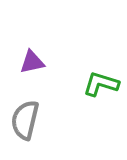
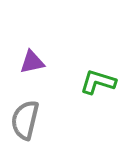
green L-shape: moved 3 px left, 2 px up
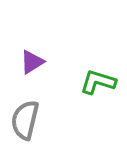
purple triangle: rotated 20 degrees counterclockwise
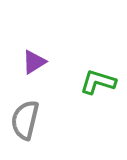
purple triangle: moved 2 px right
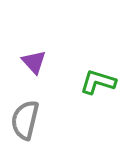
purple triangle: rotated 40 degrees counterclockwise
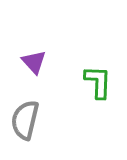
green L-shape: rotated 75 degrees clockwise
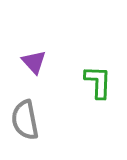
gray semicircle: rotated 24 degrees counterclockwise
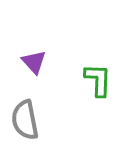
green L-shape: moved 2 px up
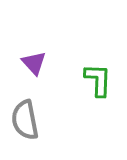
purple triangle: moved 1 px down
